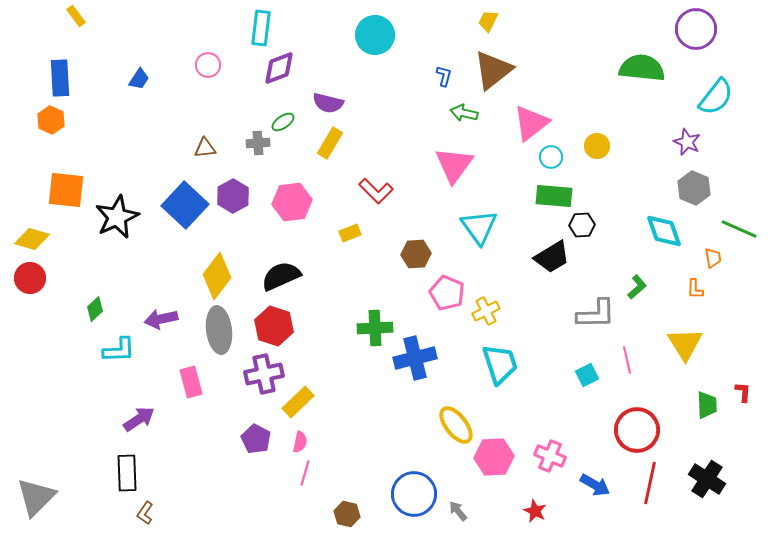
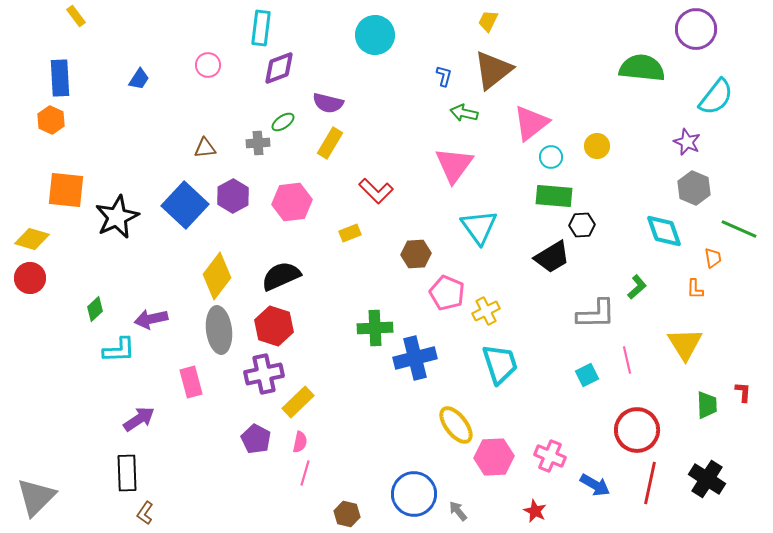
purple arrow at (161, 319): moved 10 px left
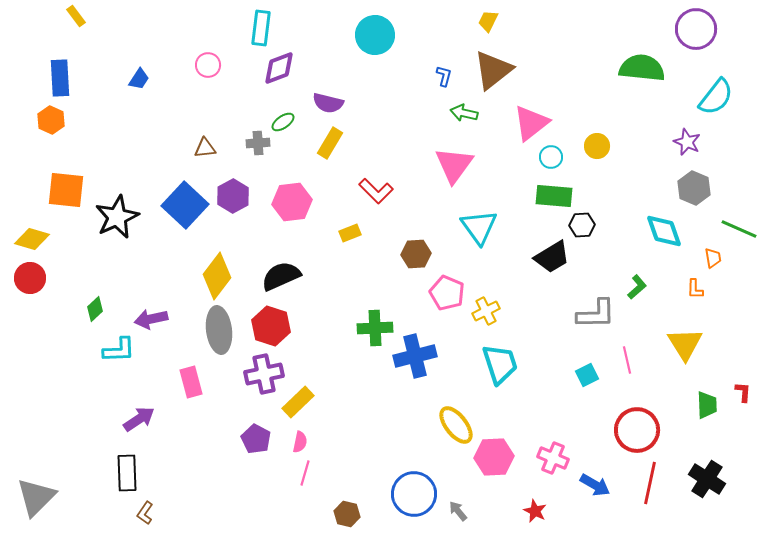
red hexagon at (274, 326): moved 3 px left
blue cross at (415, 358): moved 2 px up
pink cross at (550, 456): moved 3 px right, 2 px down
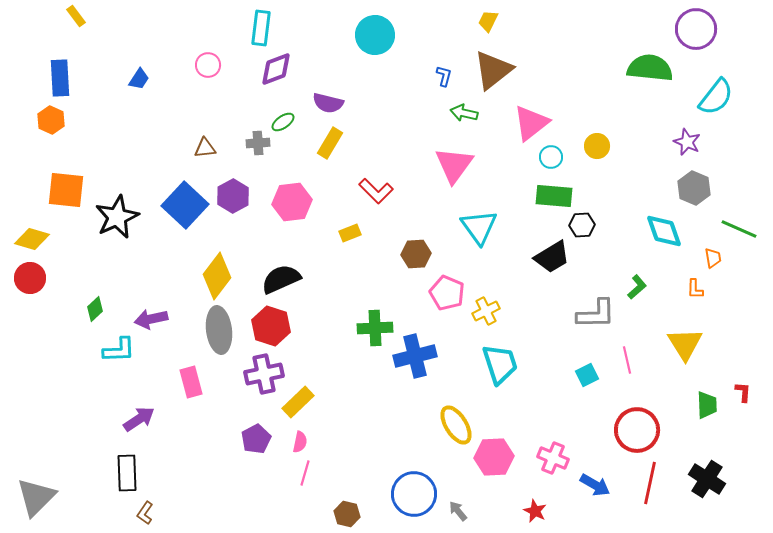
purple diamond at (279, 68): moved 3 px left, 1 px down
green semicircle at (642, 68): moved 8 px right
black semicircle at (281, 276): moved 3 px down
yellow ellipse at (456, 425): rotated 6 degrees clockwise
purple pentagon at (256, 439): rotated 16 degrees clockwise
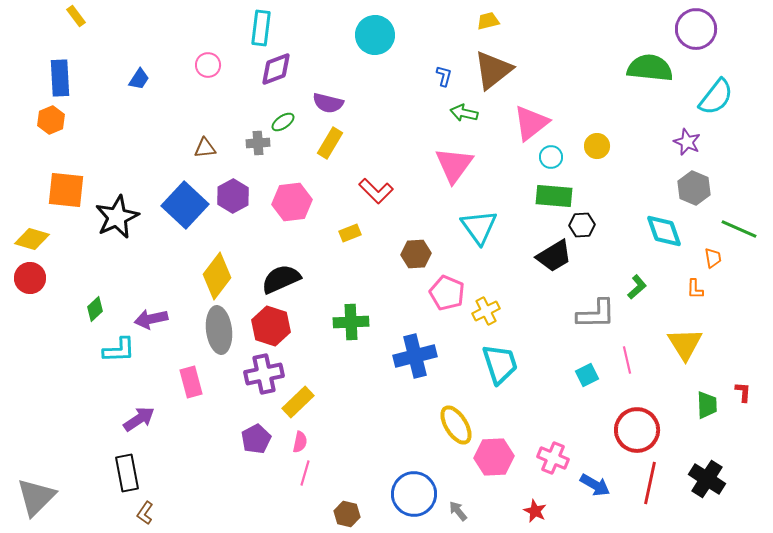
yellow trapezoid at (488, 21): rotated 50 degrees clockwise
orange hexagon at (51, 120): rotated 12 degrees clockwise
black trapezoid at (552, 257): moved 2 px right, 1 px up
green cross at (375, 328): moved 24 px left, 6 px up
black rectangle at (127, 473): rotated 9 degrees counterclockwise
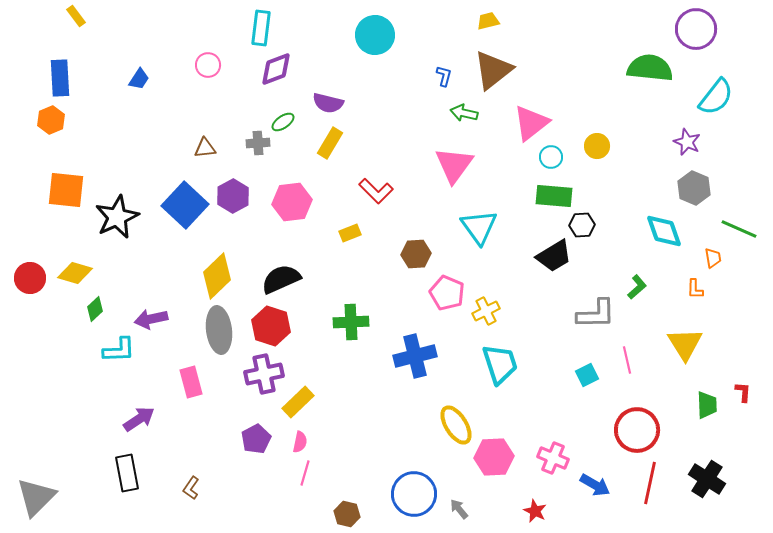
yellow diamond at (32, 239): moved 43 px right, 34 px down
yellow diamond at (217, 276): rotated 9 degrees clockwise
gray arrow at (458, 511): moved 1 px right, 2 px up
brown L-shape at (145, 513): moved 46 px right, 25 px up
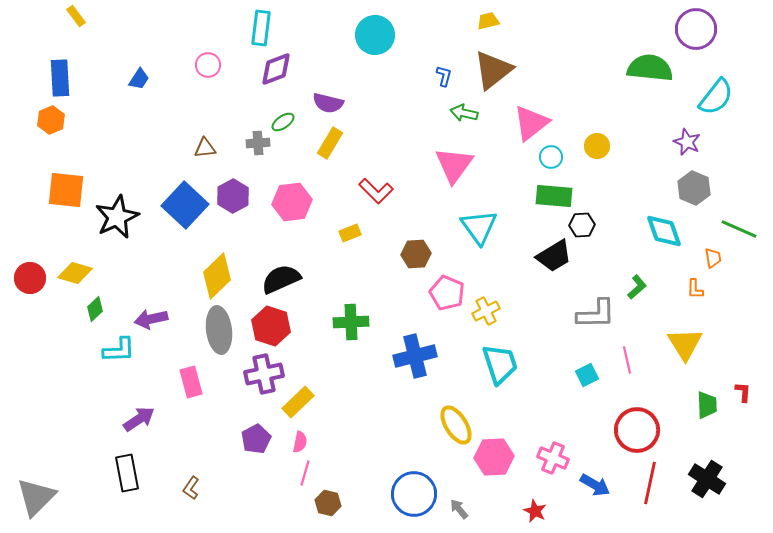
brown hexagon at (347, 514): moved 19 px left, 11 px up
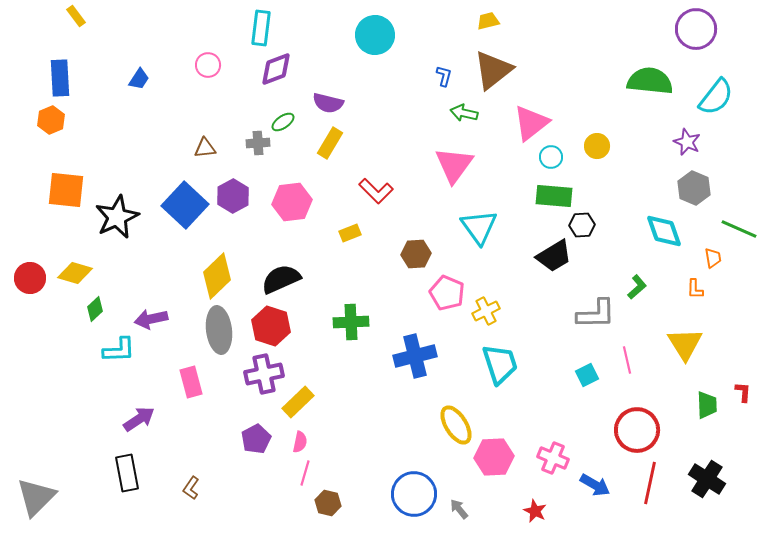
green semicircle at (650, 68): moved 13 px down
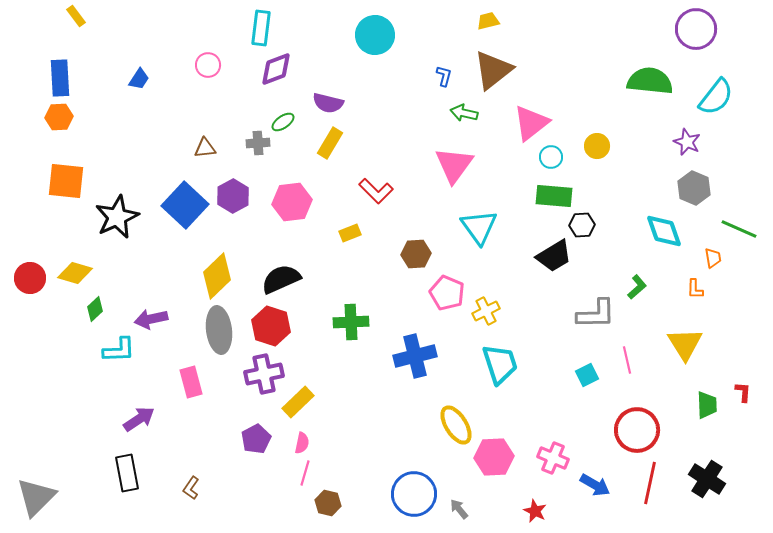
orange hexagon at (51, 120): moved 8 px right, 3 px up; rotated 20 degrees clockwise
orange square at (66, 190): moved 9 px up
pink semicircle at (300, 442): moved 2 px right, 1 px down
